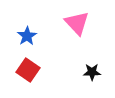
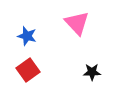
blue star: rotated 24 degrees counterclockwise
red square: rotated 20 degrees clockwise
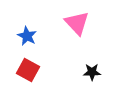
blue star: rotated 12 degrees clockwise
red square: rotated 25 degrees counterclockwise
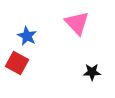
red square: moved 11 px left, 7 px up
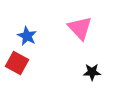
pink triangle: moved 3 px right, 5 px down
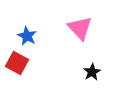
black star: rotated 30 degrees counterclockwise
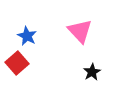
pink triangle: moved 3 px down
red square: rotated 20 degrees clockwise
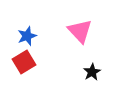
blue star: rotated 24 degrees clockwise
red square: moved 7 px right, 1 px up; rotated 10 degrees clockwise
